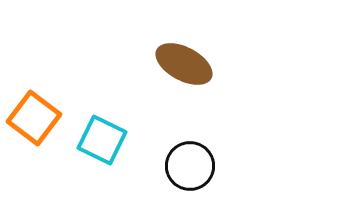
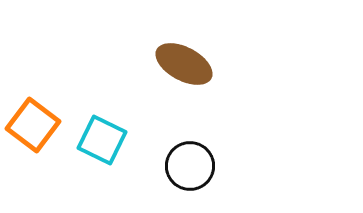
orange square: moved 1 px left, 7 px down
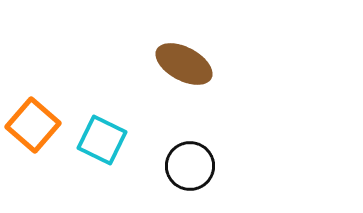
orange square: rotated 4 degrees clockwise
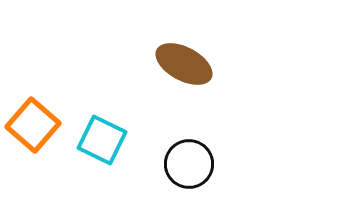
black circle: moved 1 px left, 2 px up
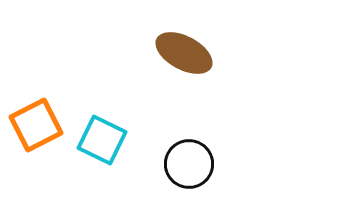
brown ellipse: moved 11 px up
orange square: moved 3 px right; rotated 22 degrees clockwise
